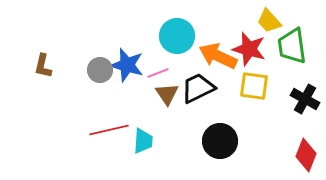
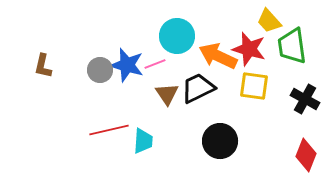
pink line: moved 3 px left, 9 px up
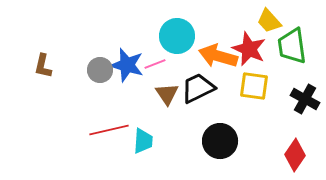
red star: rotated 8 degrees clockwise
orange arrow: rotated 9 degrees counterclockwise
red diamond: moved 11 px left; rotated 12 degrees clockwise
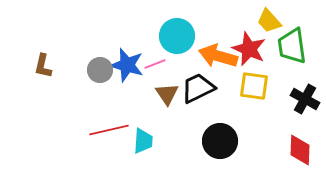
red diamond: moved 5 px right, 5 px up; rotated 32 degrees counterclockwise
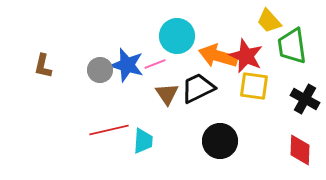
red star: moved 3 px left, 7 px down
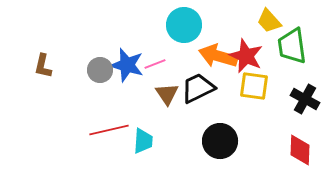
cyan circle: moved 7 px right, 11 px up
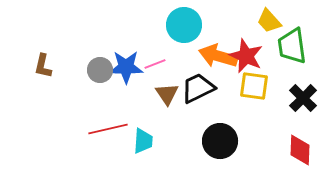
blue star: moved 1 px left, 2 px down; rotated 16 degrees counterclockwise
black cross: moved 2 px left, 1 px up; rotated 16 degrees clockwise
red line: moved 1 px left, 1 px up
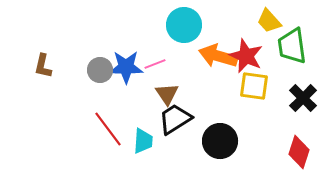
black trapezoid: moved 23 px left, 31 px down; rotated 6 degrees counterclockwise
red line: rotated 66 degrees clockwise
red diamond: moved 1 px left, 2 px down; rotated 16 degrees clockwise
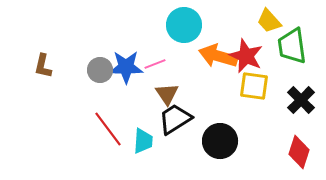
black cross: moved 2 px left, 2 px down
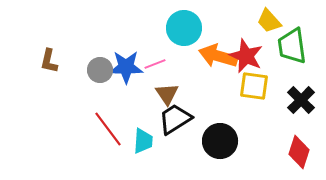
cyan circle: moved 3 px down
brown L-shape: moved 6 px right, 5 px up
